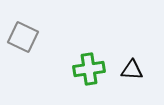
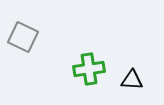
black triangle: moved 10 px down
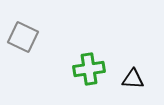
black triangle: moved 1 px right, 1 px up
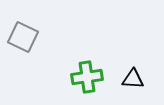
green cross: moved 2 px left, 8 px down
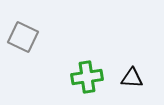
black triangle: moved 1 px left, 1 px up
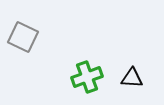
green cross: rotated 12 degrees counterclockwise
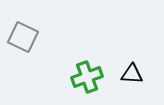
black triangle: moved 4 px up
